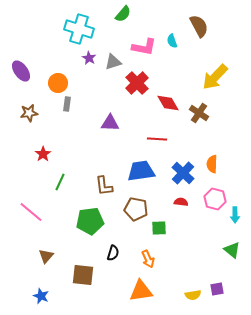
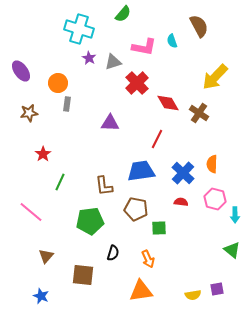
red line: rotated 66 degrees counterclockwise
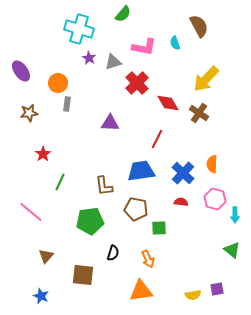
cyan semicircle: moved 3 px right, 2 px down
yellow arrow: moved 9 px left, 2 px down
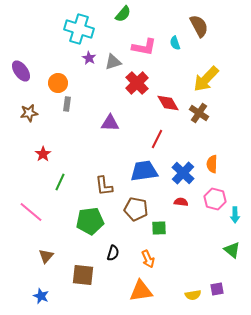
blue trapezoid: moved 3 px right
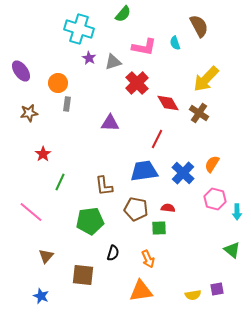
orange semicircle: rotated 30 degrees clockwise
red semicircle: moved 13 px left, 6 px down
cyan arrow: moved 2 px right, 3 px up
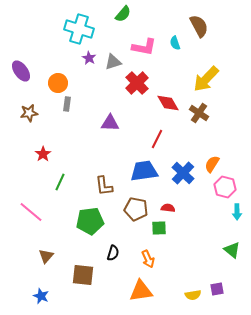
pink hexagon: moved 10 px right, 12 px up
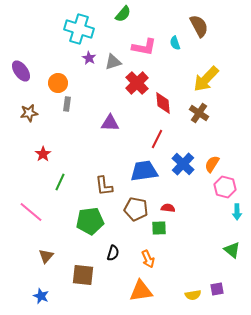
red diamond: moved 5 px left; rotated 25 degrees clockwise
blue cross: moved 9 px up
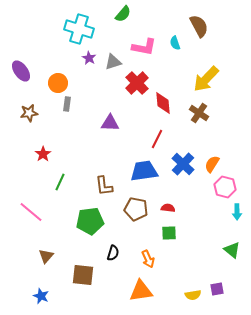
green square: moved 10 px right, 5 px down
